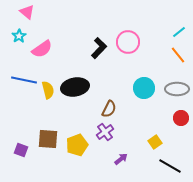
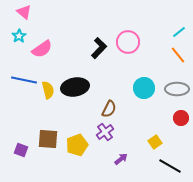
pink triangle: moved 3 px left
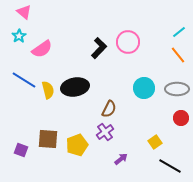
blue line: rotated 20 degrees clockwise
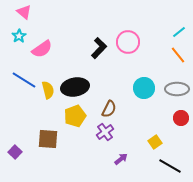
yellow pentagon: moved 2 px left, 29 px up
purple square: moved 6 px left, 2 px down; rotated 24 degrees clockwise
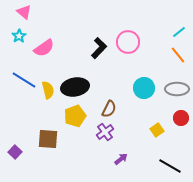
pink semicircle: moved 2 px right, 1 px up
yellow square: moved 2 px right, 12 px up
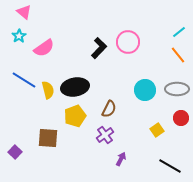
cyan circle: moved 1 px right, 2 px down
purple cross: moved 3 px down
brown square: moved 1 px up
purple arrow: rotated 24 degrees counterclockwise
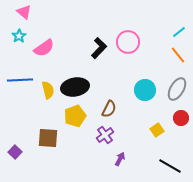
blue line: moved 4 px left; rotated 35 degrees counterclockwise
gray ellipse: rotated 60 degrees counterclockwise
purple arrow: moved 1 px left
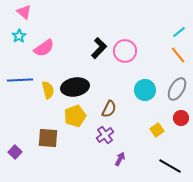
pink circle: moved 3 px left, 9 px down
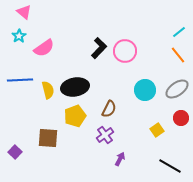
gray ellipse: rotated 25 degrees clockwise
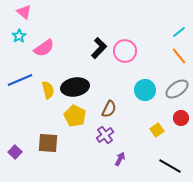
orange line: moved 1 px right, 1 px down
blue line: rotated 20 degrees counterclockwise
yellow pentagon: rotated 25 degrees counterclockwise
brown square: moved 5 px down
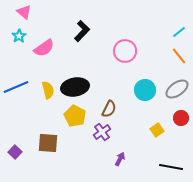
black L-shape: moved 17 px left, 17 px up
blue line: moved 4 px left, 7 px down
purple cross: moved 3 px left, 3 px up
black line: moved 1 px right, 1 px down; rotated 20 degrees counterclockwise
